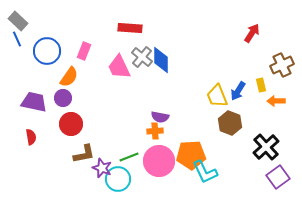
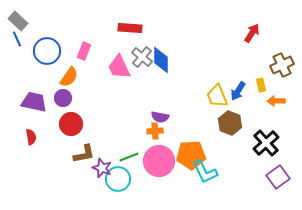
black cross: moved 4 px up
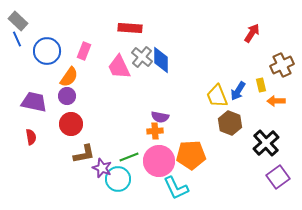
purple circle: moved 4 px right, 2 px up
cyan L-shape: moved 29 px left, 16 px down
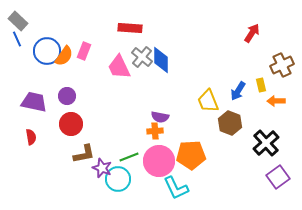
orange semicircle: moved 5 px left, 21 px up
yellow trapezoid: moved 9 px left, 5 px down
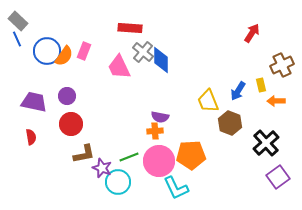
gray cross: moved 1 px right, 5 px up
cyan circle: moved 3 px down
